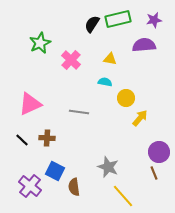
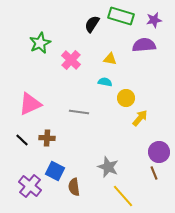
green rectangle: moved 3 px right, 3 px up; rotated 30 degrees clockwise
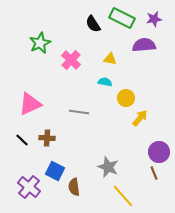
green rectangle: moved 1 px right, 2 px down; rotated 10 degrees clockwise
purple star: moved 1 px up
black semicircle: moved 1 px right; rotated 66 degrees counterclockwise
purple cross: moved 1 px left, 1 px down
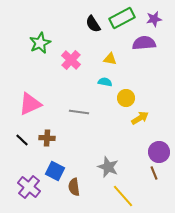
green rectangle: rotated 55 degrees counterclockwise
purple semicircle: moved 2 px up
yellow arrow: rotated 18 degrees clockwise
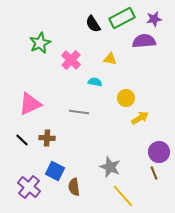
purple semicircle: moved 2 px up
cyan semicircle: moved 10 px left
gray star: moved 2 px right
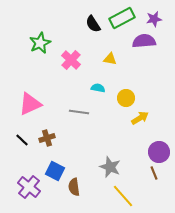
cyan semicircle: moved 3 px right, 6 px down
brown cross: rotated 21 degrees counterclockwise
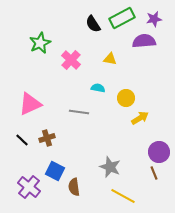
yellow line: rotated 20 degrees counterclockwise
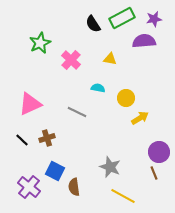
gray line: moved 2 px left; rotated 18 degrees clockwise
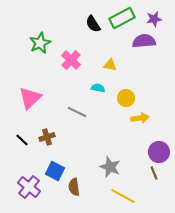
yellow triangle: moved 6 px down
pink triangle: moved 6 px up; rotated 20 degrees counterclockwise
yellow arrow: rotated 24 degrees clockwise
brown cross: moved 1 px up
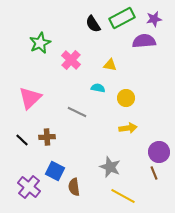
yellow arrow: moved 12 px left, 10 px down
brown cross: rotated 14 degrees clockwise
